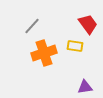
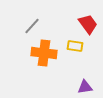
orange cross: rotated 25 degrees clockwise
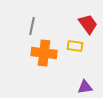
gray line: rotated 30 degrees counterclockwise
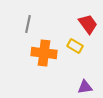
gray line: moved 4 px left, 2 px up
yellow rectangle: rotated 21 degrees clockwise
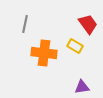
gray line: moved 3 px left
purple triangle: moved 3 px left
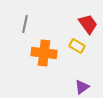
yellow rectangle: moved 2 px right
purple triangle: rotated 28 degrees counterclockwise
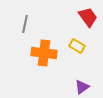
red trapezoid: moved 7 px up
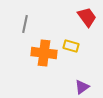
red trapezoid: moved 1 px left
yellow rectangle: moved 6 px left; rotated 14 degrees counterclockwise
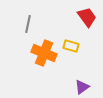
gray line: moved 3 px right
orange cross: rotated 15 degrees clockwise
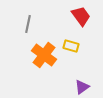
red trapezoid: moved 6 px left, 1 px up
orange cross: moved 2 px down; rotated 15 degrees clockwise
